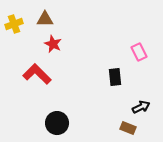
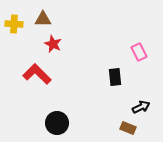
brown triangle: moved 2 px left
yellow cross: rotated 24 degrees clockwise
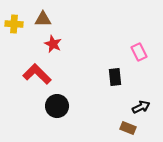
black circle: moved 17 px up
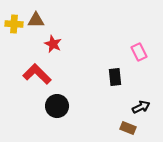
brown triangle: moved 7 px left, 1 px down
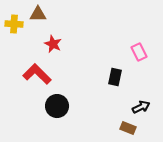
brown triangle: moved 2 px right, 6 px up
black rectangle: rotated 18 degrees clockwise
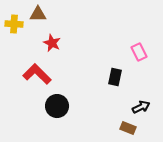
red star: moved 1 px left, 1 px up
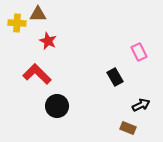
yellow cross: moved 3 px right, 1 px up
red star: moved 4 px left, 2 px up
black rectangle: rotated 42 degrees counterclockwise
black arrow: moved 2 px up
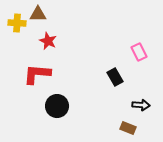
red L-shape: rotated 40 degrees counterclockwise
black arrow: rotated 30 degrees clockwise
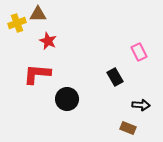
yellow cross: rotated 24 degrees counterclockwise
black circle: moved 10 px right, 7 px up
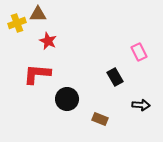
brown rectangle: moved 28 px left, 9 px up
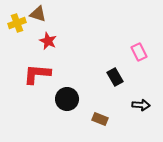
brown triangle: rotated 18 degrees clockwise
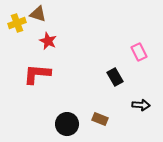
black circle: moved 25 px down
